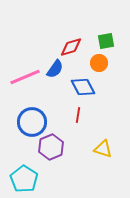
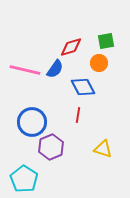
pink line: moved 7 px up; rotated 36 degrees clockwise
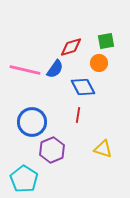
purple hexagon: moved 1 px right, 3 px down
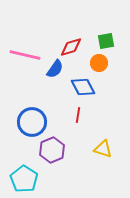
pink line: moved 15 px up
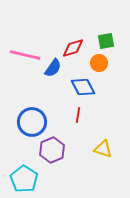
red diamond: moved 2 px right, 1 px down
blue semicircle: moved 2 px left, 1 px up
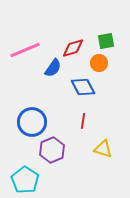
pink line: moved 5 px up; rotated 36 degrees counterclockwise
red line: moved 5 px right, 6 px down
cyan pentagon: moved 1 px right, 1 px down
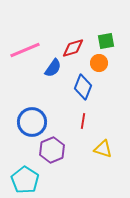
blue diamond: rotated 50 degrees clockwise
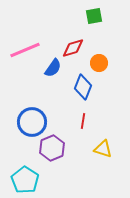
green square: moved 12 px left, 25 px up
purple hexagon: moved 2 px up
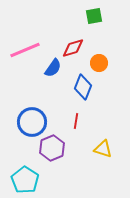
red line: moved 7 px left
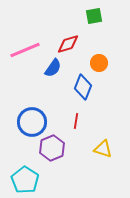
red diamond: moved 5 px left, 4 px up
